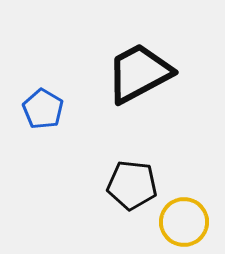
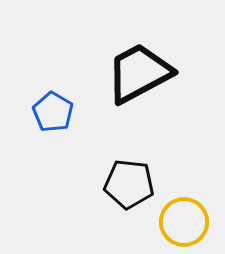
blue pentagon: moved 10 px right, 3 px down
black pentagon: moved 3 px left, 1 px up
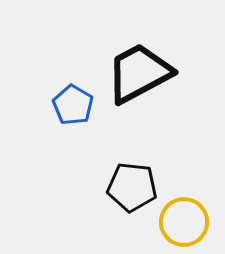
blue pentagon: moved 20 px right, 7 px up
black pentagon: moved 3 px right, 3 px down
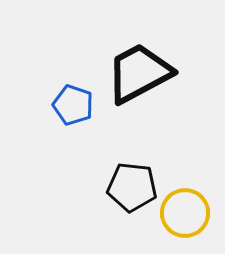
blue pentagon: rotated 12 degrees counterclockwise
yellow circle: moved 1 px right, 9 px up
